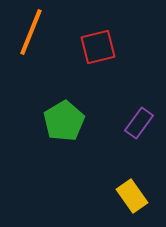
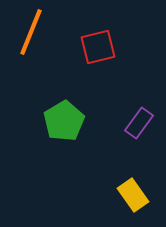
yellow rectangle: moved 1 px right, 1 px up
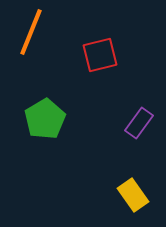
red square: moved 2 px right, 8 px down
green pentagon: moved 19 px left, 2 px up
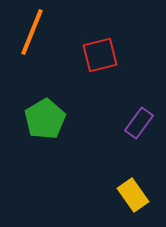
orange line: moved 1 px right
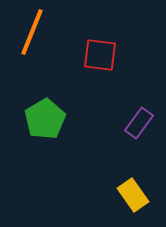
red square: rotated 21 degrees clockwise
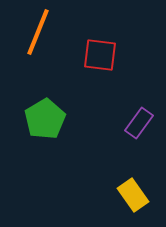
orange line: moved 6 px right
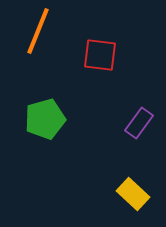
orange line: moved 1 px up
green pentagon: rotated 15 degrees clockwise
yellow rectangle: moved 1 px up; rotated 12 degrees counterclockwise
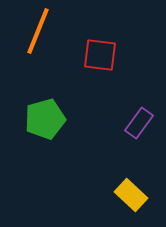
yellow rectangle: moved 2 px left, 1 px down
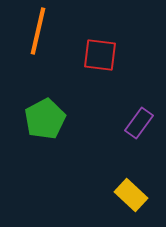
orange line: rotated 9 degrees counterclockwise
green pentagon: rotated 12 degrees counterclockwise
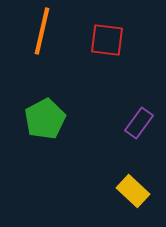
orange line: moved 4 px right
red square: moved 7 px right, 15 px up
yellow rectangle: moved 2 px right, 4 px up
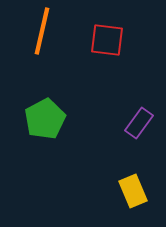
yellow rectangle: rotated 24 degrees clockwise
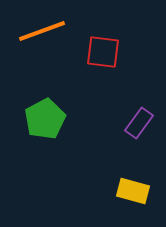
orange line: rotated 57 degrees clockwise
red square: moved 4 px left, 12 px down
yellow rectangle: rotated 52 degrees counterclockwise
